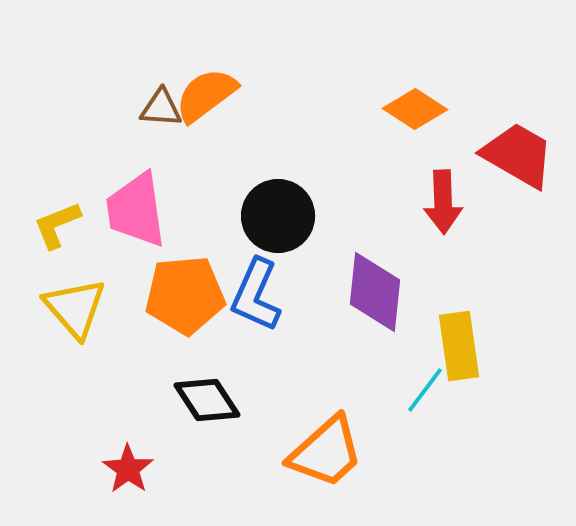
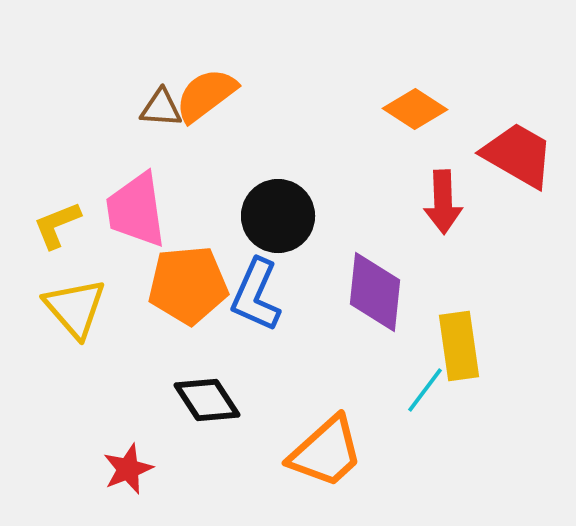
orange pentagon: moved 3 px right, 10 px up
red star: rotated 15 degrees clockwise
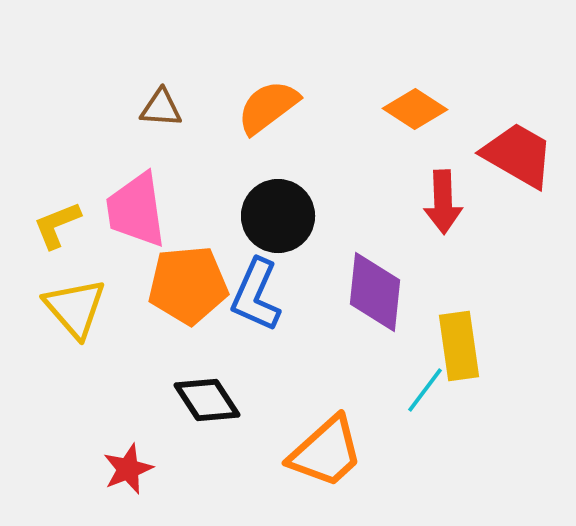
orange semicircle: moved 62 px right, 12 px down
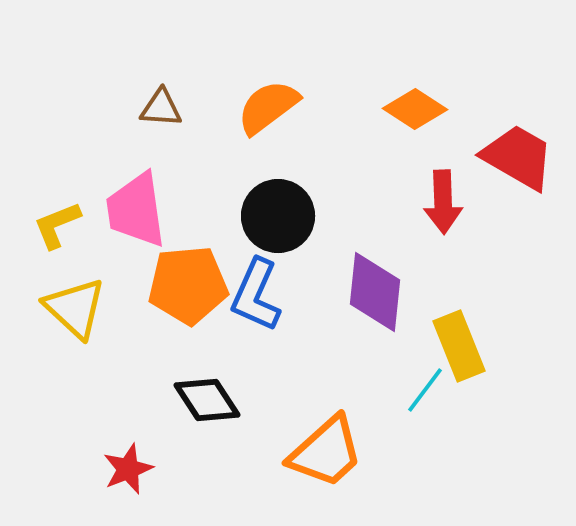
red trapezoid: moved 2 px down
yellow triangle: rotated 6 degrees counterclockwise
yellow rectangle: rotated 14 degrees counterclockwise
